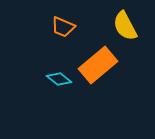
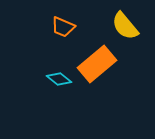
yellow semicircle: rotated 12 degrees counterclockwise
orange rectangle: moved 1 px left, 1 px up
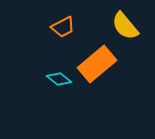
orange trapezoid: rotated 50 degrees counterclockwise
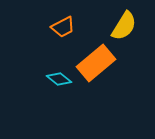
yellow semicircle: moved 1 px left; rotated 108 degrees counterclockwise
orange rectangle: moved 1 px left, 1 px up
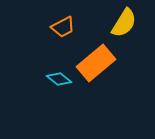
yellow semicircle: moved 3 px up
